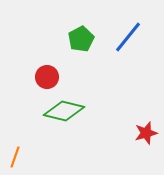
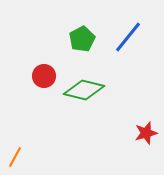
green pentagon: moved 1 px right
red circle: moved 3 px left, 1 px up
green diamond: moved 20 px right, 21 px up
orange line: rotated 10 degrees clockwise
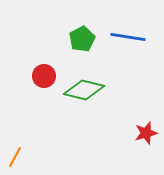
blue line: rotated 60 degrees clockwise
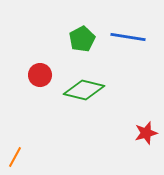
red circle: moved 4 px left, 1 px up
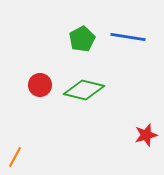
red circle: moved 10 px down
red star: moved 2 px down
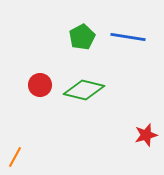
green pentagon: moved 2 px up
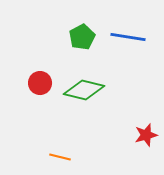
red circle: moved 2 px up
orange line: moved 45 px right; rotated 75 degrees clockwise
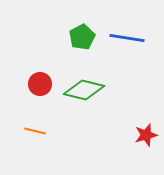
blue line: moved 1 px left, 1 px down
red circle: moved 1 px down
orange line: moved 25 px left, 26 px up
